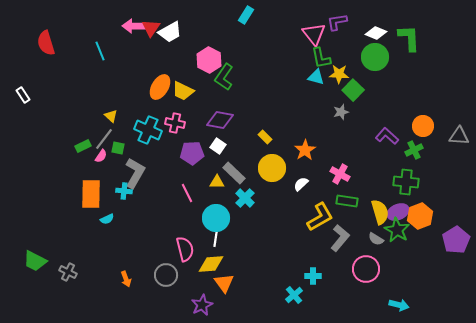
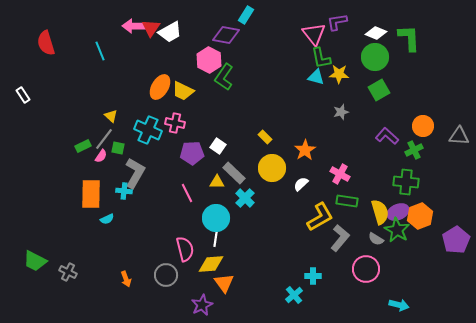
green square at (353, 90): moved 26 px right; rotated 15 degrees clockwise
purple diamond at (220, 120): moved 6 px right, 85 px up
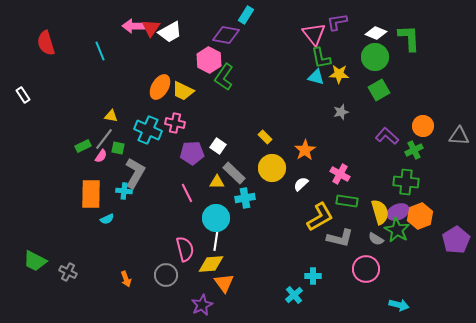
yellow triangle at (111, 116): rotated 32 degrees counterclockwise
cyan cross at (245, 198): rotated 36 degrees clockwise
white line at (216, 236): moved 4 px down
gray L-shape at (340, 238): rotated 64 degrees clockwise
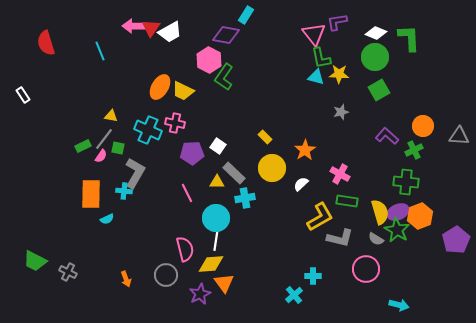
purple star at (202, 305): moved 2 px left, 11 px up
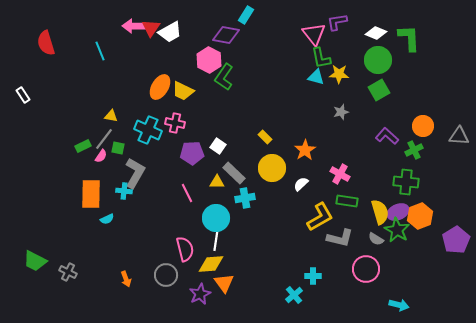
green circle at (375, 57): moved 3 px right, 3 px down
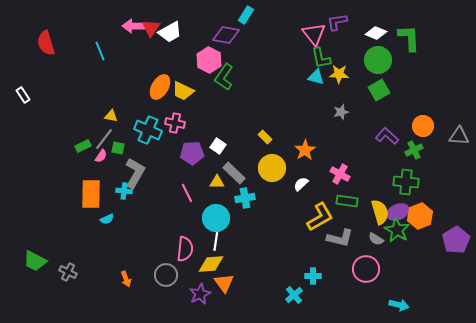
pink semicircle at (185, 249): rotated 20 degrees clockwise
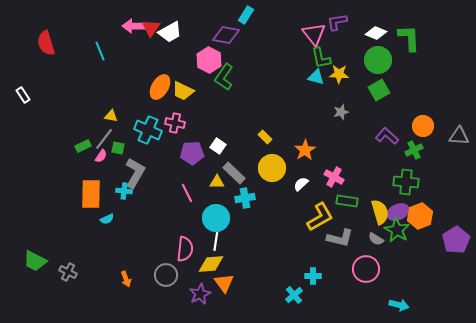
pink cross at (340, 174): moved 6 px left, 3 px down
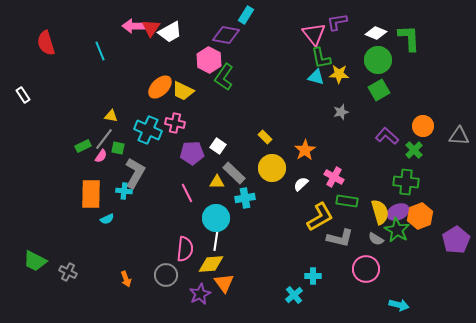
orange ellipse at (160, 87): rotated 15 degrees clockwise
green cross at (414, 150): rotated 18 degrees counterclockwise
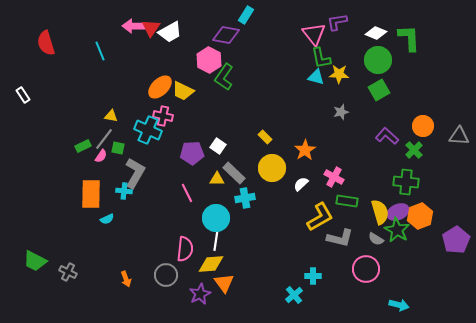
pink cross at (175, 123): moved 12 px left, 7 px up
yellow triangle at (217, 182): moved 3 px up
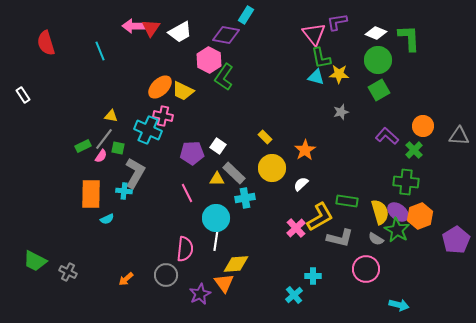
white trapezoid at (170, 32): moved 10 px right
pink cross at (334, 177): moved 38 px left, 51 px down; rotated 18 degrees clockwise
purple ellipse at (398, 212): rotated 60 degrees clockwise
yellow diamond at (211, 264): moved 25 px right
orange arrow at (126, 279): rotated 70 degrees clockwise
